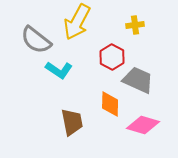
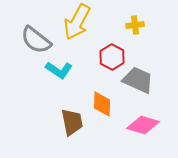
orange diamond: moved 8 px left
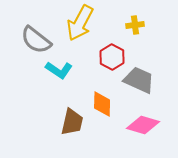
yellow arrow: moved 3 px right, 1 px down
gray trapezoid: moved 1 px right
brown trapezoid: rotated 24 degrees clockwise
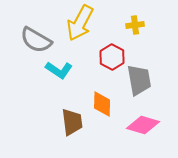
gray semicircle: rotated 8 degrees counterclockwise
gray trapezoid: rotated 56 degrees clockwise
brown trapezoid: rotated 20 degrees counterclockwise
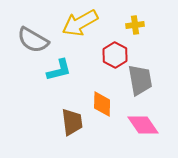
yellow arrow: rotated 33 degrees clockwise
gray semicircle: moved 3 px left
red hexagon: moved 3 px right, 2 px up
cyan L-shape: rotated 48 degrees counterclockwise
gray trapezoid: moved 1 px right
pink diamond: rotated 40 degrees clockwise
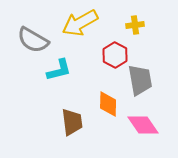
orange diamond: moved 6 px right
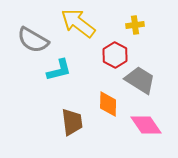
yellow arrow: moved 2 px left; rotated 66 degrees clockwise
gray trapezoid: rotated 48 degrees counterclockwise
pink diamond: moved 3 px right
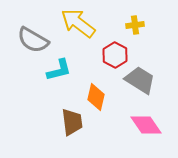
orange diamond: moved 12 px left, 7 px up; rotated 12 degrees clockwise
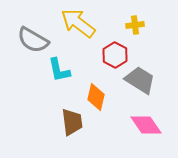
cyan L-shape: rotated 92 degrees clockwise
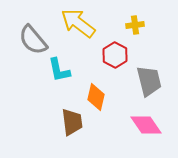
gray semicircle: rotated 20 degrees clockwise
gray trapezoid: moved 9 px right, 1 px down; rotated 44 degrees clockwise
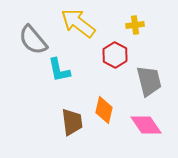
orange diamond: moved 8 px right, 13 px down
